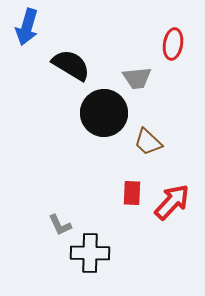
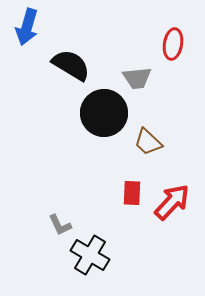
black cross: moved 2 px down; rotated 30 degrees clockwise
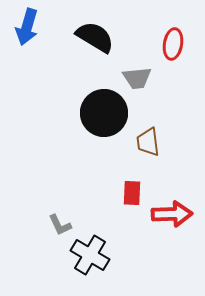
black semicircle: moved 24 px right, 28 px up
brown trapezoid: rotated 40 degrees clockwise
red arrow: moved 12 px down; rotated 45 degrees clockwise
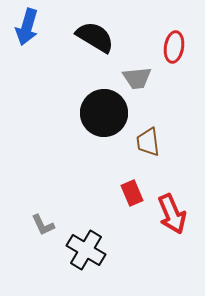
red ellipse: moved 1 px right, 3 px down
red rectangle: rotated 25 degrees counterclockwise
red arrow: rotated 69 degrees clockwise
gray L-shape: moved 17 px left
black cross: moved 4 px left, 5 px up
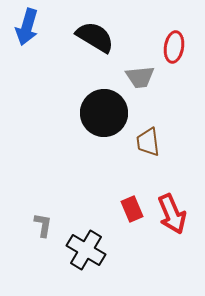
gray trapezoid: moved 3 px right, 1 px up
red rectangle: moved 16 px down
gray L-shape: rotated 145 degrees counterclockwise
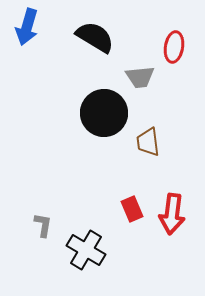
red arrow: rotated 30 degrees clockwise
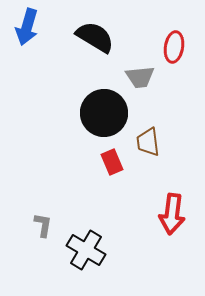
red rectangle: moved 20 px left, 47 px up
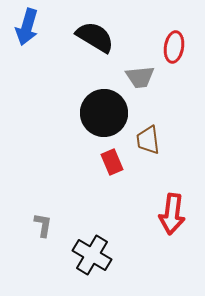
brown trapezoid: moved 2 px up
black cross: moved 6 px right, 5 px down
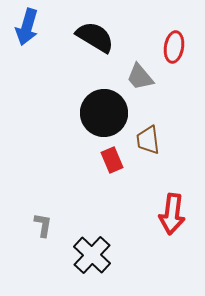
gray trapezoid: rotated 56 degrees clockwise
red rectangle: moved 2 px up
black cross: rotated 12 degrees clockwise
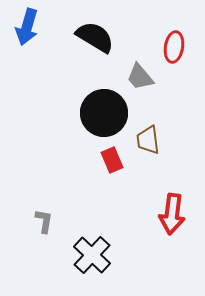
gray L-shape: moved 1 px right, 4 px up
